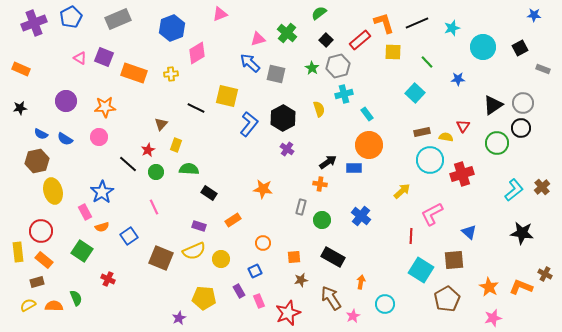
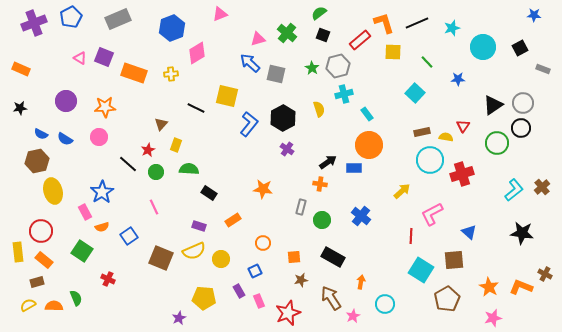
black square at (326, 40): moved 3 px left, 5 px up; rotated 24 degrees counterclockwise
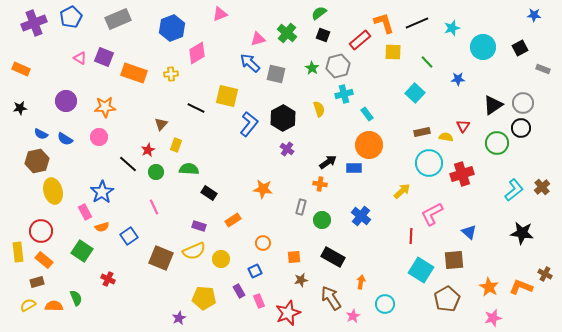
cyan circle at (430, 160): moved 1 px left, 3 px down
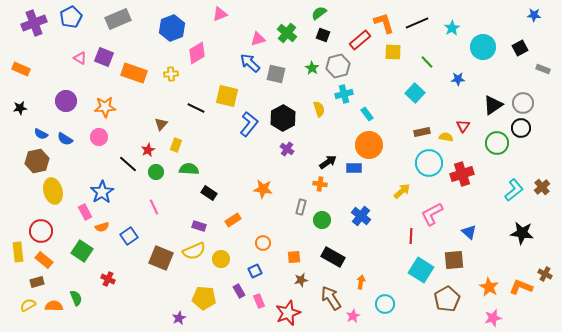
cyan star at (452, 28): rotated 14 degrees counterclockwise
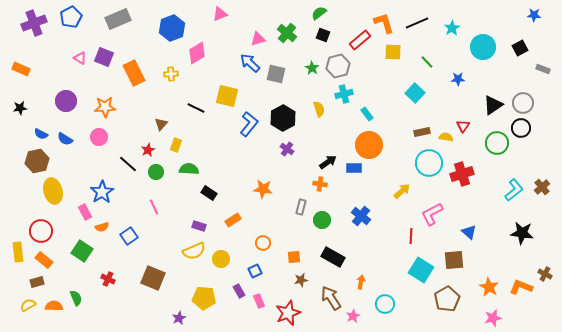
orange rectangle at (134, 73): rotated 45 degrees clockwise
brown square at (161, 258): moved 8 px left, 20 px down
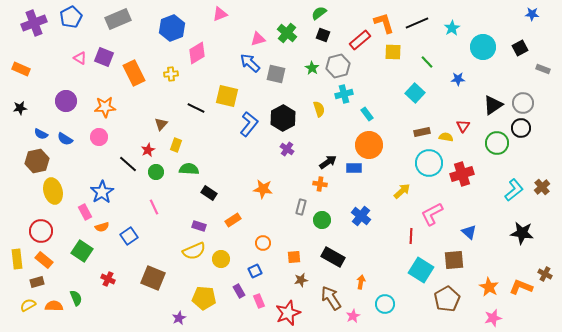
blue star at (534, 15): moved 2 px left, 1 px up
yellow rectangle at (18, 252): moved 1 px left, 7 px down
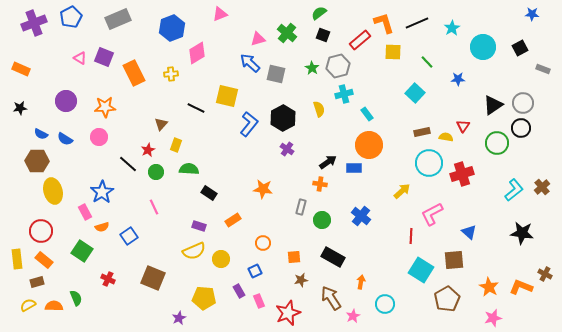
brown hexagon at (37, 161): rotated 15 degrees clockwise
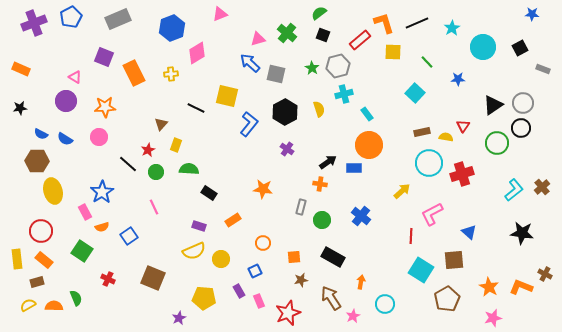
pink triangle at (80, 58): moved 5 px left, 19 px down
black hexagon at (283, 118): moved 2 px right, 6 px up
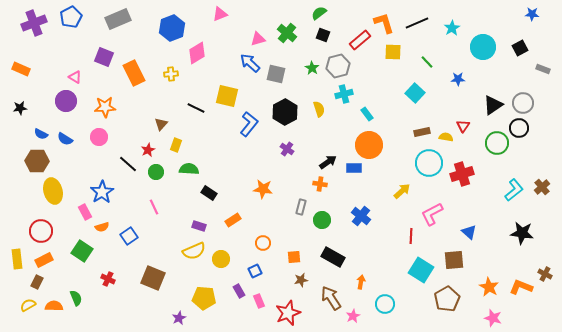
black circle at (521, 128): moved 2 px left
orange rectangle at (44, 260): rotated 66 degrees counterclockwise
brown rectangle at (37, 282): rotated 48 degrees counterclockwise
pink star at (493, 318): rotated 30 degrees clockwise
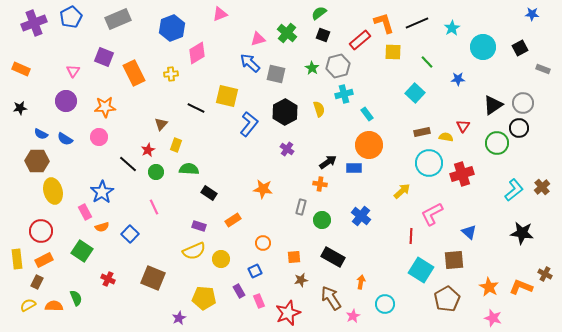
pink triangle at (75, 77): moved 2 px left, 6 px up; rotated 32 degrees clockwise
blue square at (129, 236): moved 1 px right, 2 px up; rotated 12 degrees counterclockwise
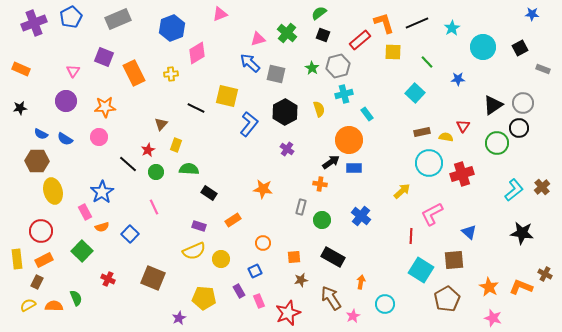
orange circle at (369, 145): moved 20 px left, 5 px up
black arrow at (328, 162): moved 3 px right
green square at (82, 251): rotated 10 degrees clockwise
